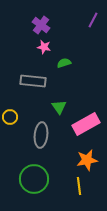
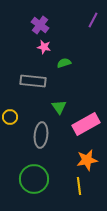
purple cross: moved 1 px left
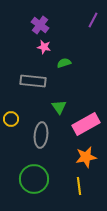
yellow circle: moved 1 px right, 2 px down
orange star: moved 1 px left, 3 px up
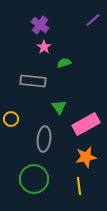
purple line: rotated 21 degrees clockwise
pink star: rotated 24 degrees clockwise
gray ellipse: moved 3 px right, 4 px down
